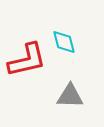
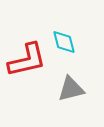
gray triangle: moved 1 px right, 7 px up; rotated 16 degrees counterclockwise
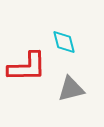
red L-shape: moved 7 px down; rotated 12 degrees clockwise
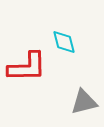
gray triangle: moved 13 px right, 13 px down
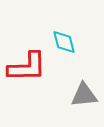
gray triangle: moved 7 px up; rotated 8 degrees clockwise
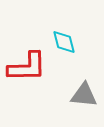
gray triangle: rotated 12 degrees clockwise
